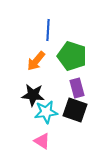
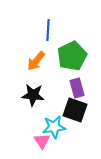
green pentagon: rotated 28 degrees clockwise
cyan star: moved 8 px right, 15 px down
pink triangle: rotated 24 degrees clockwise
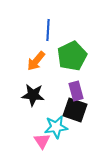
purple rectangle: moved 1 px left, 3 px down
cyan star: moved 2 px right
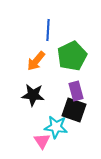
black square: moved 1 px left
cyan star: rotated 15 degrees clockwise
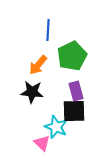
orange arrow: moved 2 px right, 4 px down
black star: moved 1 px left, 3 px up
black square: moved 1 px down; rotated 20 degrees counterclockwise
cyan star: rotated 15 degrees clockwise
pink triangle: moved 2 px down; rotated 12 degrees counterclockwise
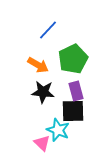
blue line: rotated 40 degrees clockwise
green pentagon: moved 1 px right, 3 px down
orange arrow: rotated 100 degrees counterclockwise
black star: moved 11 px right
black square: moved 1 px left
cyan star: moved 2 px right, 3 px down
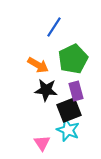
blue line: moved 6 px right, 3 px up; rotated 10 degrees counterclockwise
black star: moved 3 px right, 2 px up
black square: moved 4 px left, 1 px up; rotated 20 degrees counterclockwise
cyan star: moved 10 px right
pink triangle: rotated 12 degrees clockwise
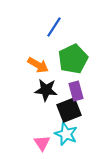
cyan star: moved 2 px left, 4 px down
